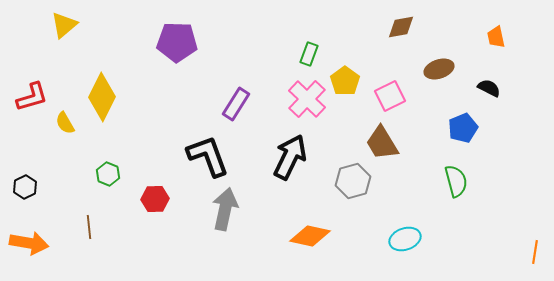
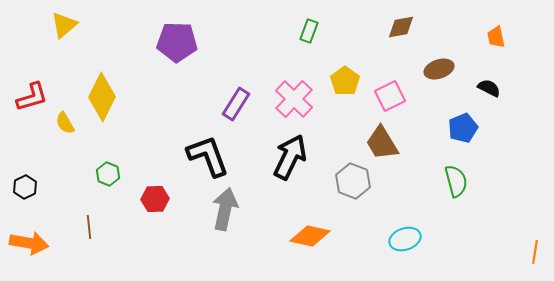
green rectangle: moved 23 px up
pink cross: moved 13 px left
gray hexagon: rotated 24 degrees counterclockwise
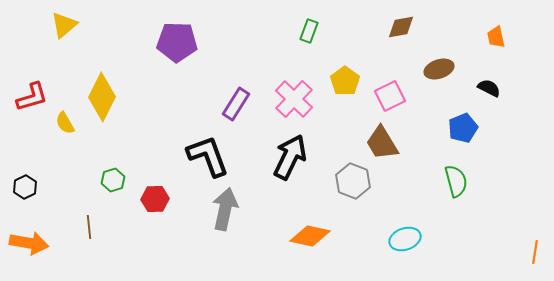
green hexagon: moved 5 px right, 6 px down; rotated 20 degrees clockwise
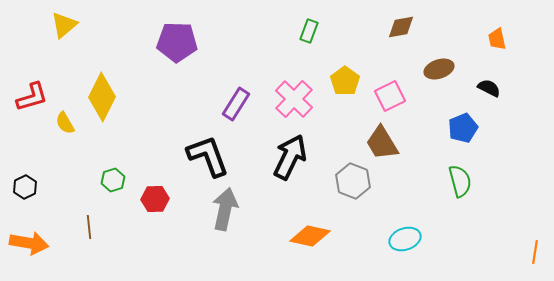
orange trapezoid: moved 1 px right, 2 px down
green semicircle: moved 4 px right
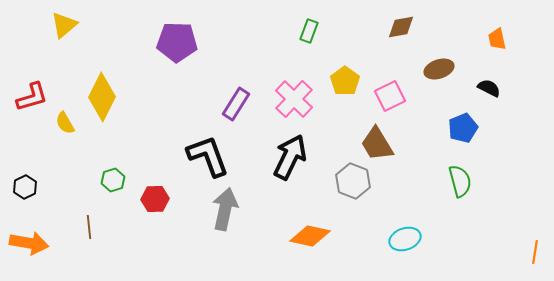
brown trapezoid: moved 5 px left, 1 px down
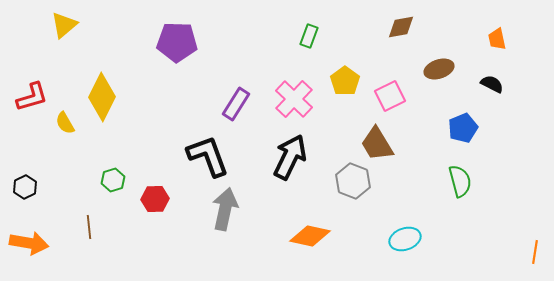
green rectangle: moved 5 px down
black semicircle: moved 3 px right, 4 px up
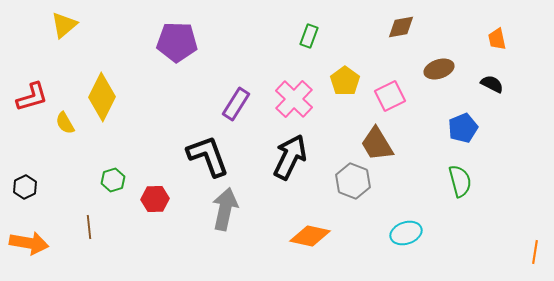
cyan ellipse: moved 1 px right, 6 px up
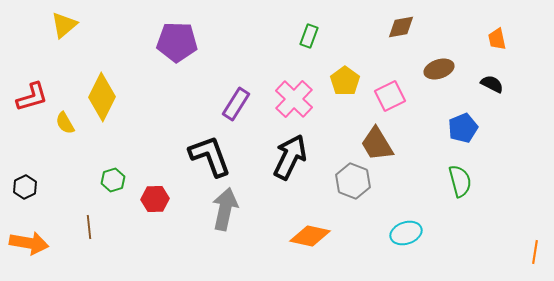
black L-shape: moved 2 px right
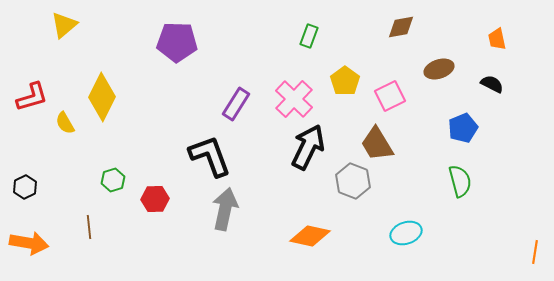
black arrow: moved 18 px right, 10 px up
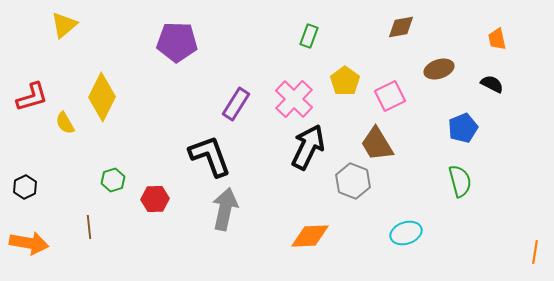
orange diamond: rotated 15 degrees counterclockwise
